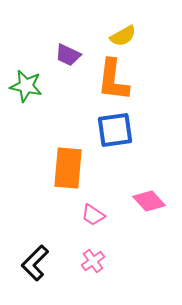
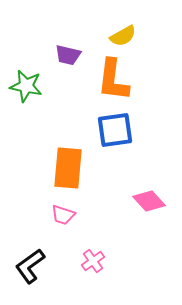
purple trapezoid: rotated 12 degrees counterclockwise
pink trapezoid: moved 30 px left; rotated 15 degrees counterclockwise
black L-shape: moved 5 px left, 3 px down; rotated 9 degrees clockwise
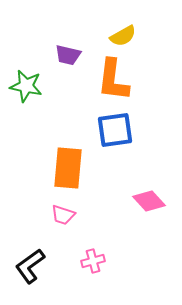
pink cross: rotated 20 degrees clockwise
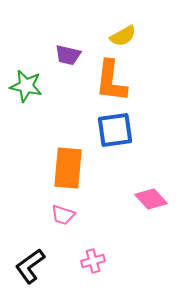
orange L-shape: moved 2 px left, 1 px down
pink diamond: moved 2 px right, 2 px up
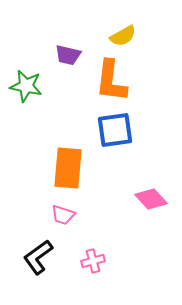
black L-shape: moved 8 px right, 9 px up
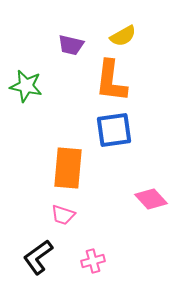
purple trapezoid: moved 3 px right, 10 px up
blue square: moved 1 px left
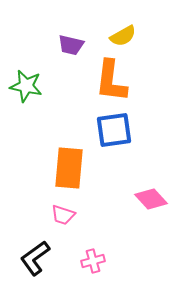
orange rectangle: moved 1 px right
black L-shape: moved 3 px left, 1 px down
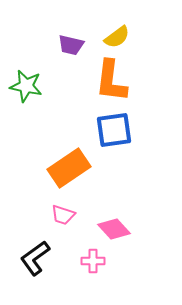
yellow semicircle: moved 6 px left, 1 px down; rotated 8 degrees counterclockwise
orange rectangle: rotated 51 degrees clockwise
pink diamond: moved 37 px left, 30 px down
pink cross: rotated 15 degrees clockwise
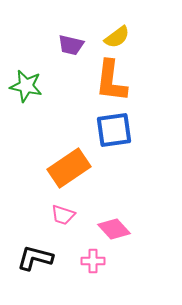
black L-shape: rotated 51 degrees clockwise
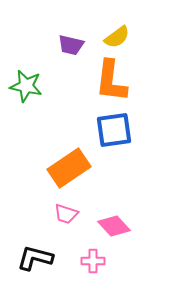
pink trapezoid: moved 3 px right, 1 px up
pink diamond: moved 3 px up
